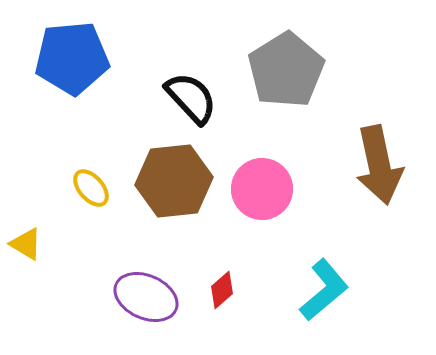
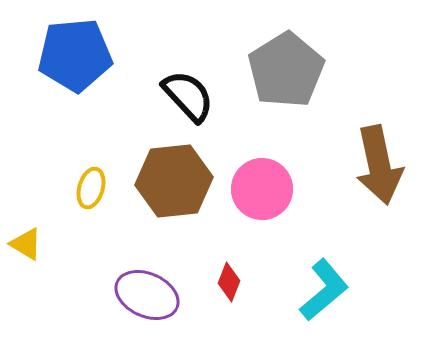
blue pentagon: moved 3 px right, 3 px up
black semicircle: moved 3 px left, 2 px up
yellow ellipse: rotated 57 degrees clockwise
red diamond: moved 7 px right, 8 px up; rotated 27 degrees counterclockwise
purple ellipse: moved 1 px right, 2 px up
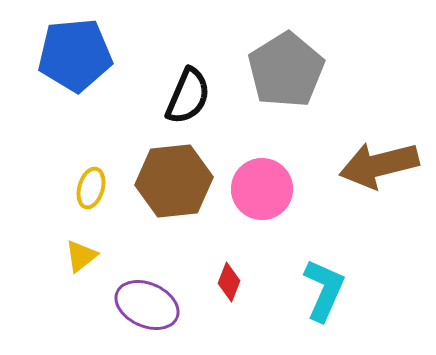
black semicircle: rotated 66 degrees clockwise
brown arrow: rotated 88 degrees clockwise
yellow triangle: moved 55 px right, 12 px down; rotated 51 degrees clockwise
cyan L-shape: rotated 26 degrees counterclockwise
purple ellipse: moved 10 px down
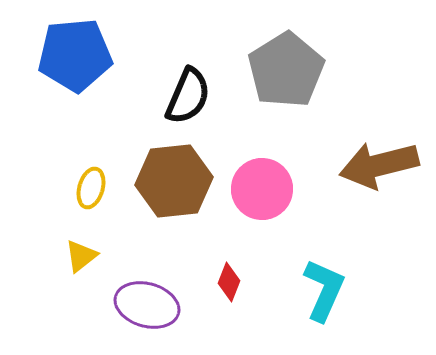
purple ellipse: rotated 8 degrees counterclockwise
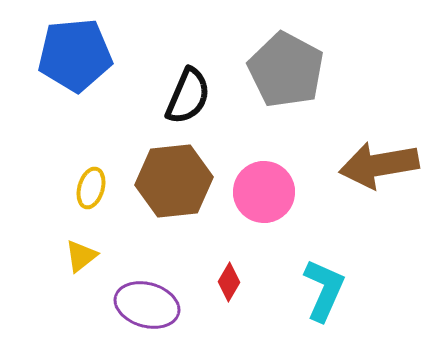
gray pentagon: rotated 12 degrees counterclockwise
brown arrow: rotated 4 degrees clockwise
pink circle: moved 2 px right, 3 px down
red diamond: rotated 9 degrees clockwise
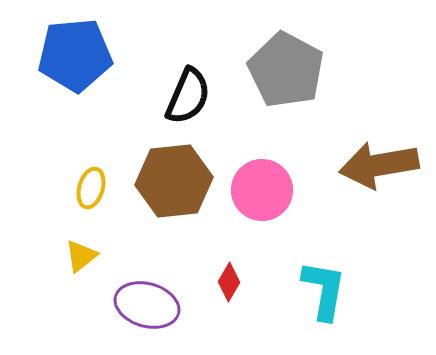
pink circle: moved 2 px left, 2 px up
cyan L-shape: rotated 14 degrees counterclockwise
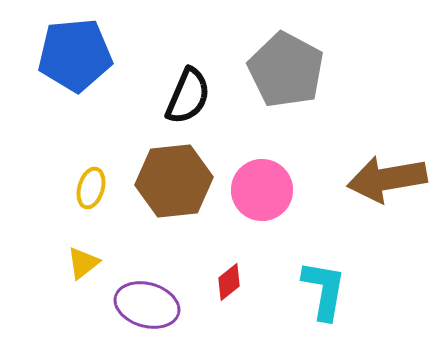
brown arrow: moved 8 px right, 14 px down
yellow triangle: moved 2 px right, 7 px down
red diamond: rotated 21 degrees clockwise
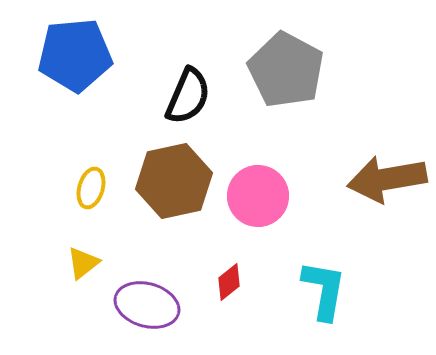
brown hexagon: rotated 6 degrees counterclockwise
pink circle: moved 4 px left, 6 px down
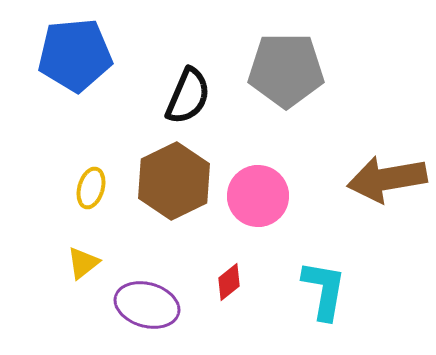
gray pentagon: rotated 28 degrees counterclockwise
brown hexagon: rotated 14 degrees counterclockwise
